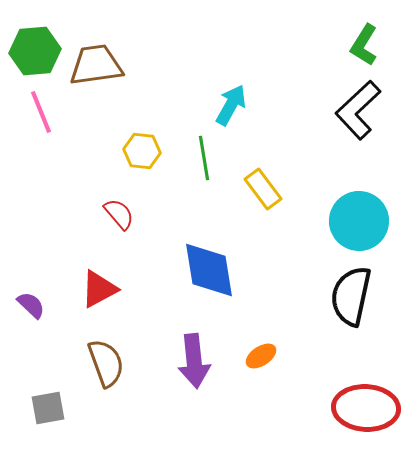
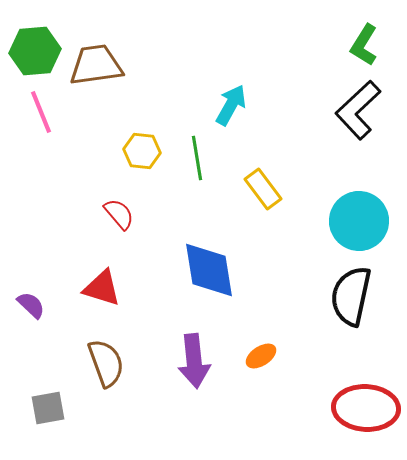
green line: moved 7 px left
red triangle: moved 3 px right, 1 px up; rotated 45 degrees clockwise
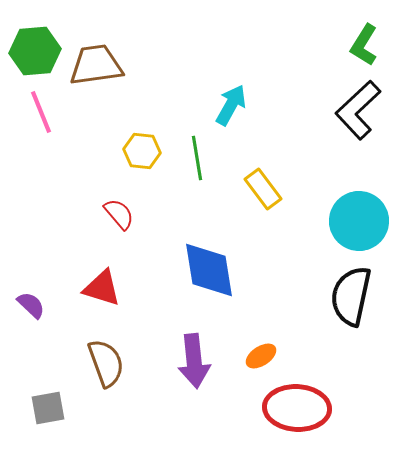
red ellipse: moved 69 px left
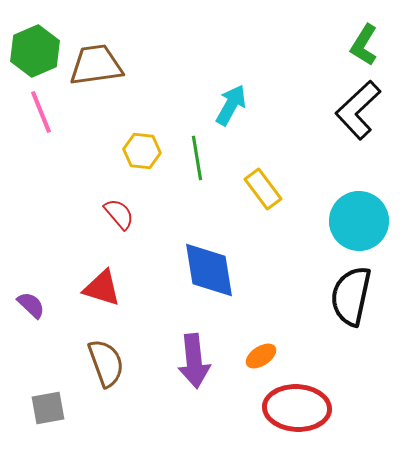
green hexagon: rotated 18 degrees counterclockwise
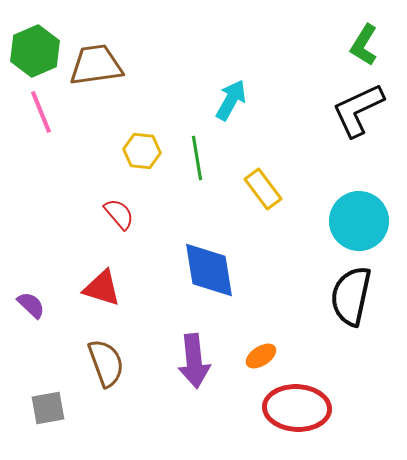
cyan arrow: moved 5 px up
black L-shape: rotated 18 degrees clockwise
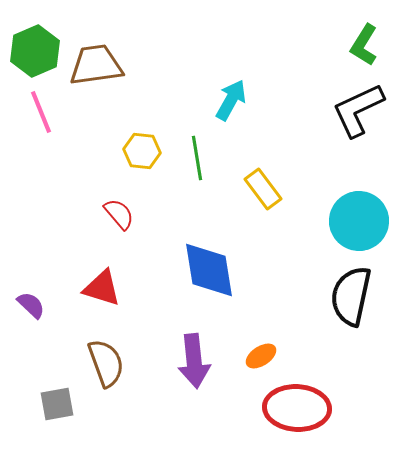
gray square: moved 9 px right, 4 px up
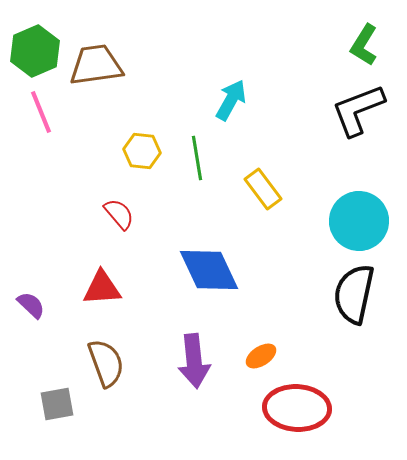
black L-shape: rotated 4 degrees clockwise
blue diamond: rotated 16 degrees counterclockwise
red triangle: rotated 21 degrees counterclockwise
black semicircle: moved 3 px right, 2 px up
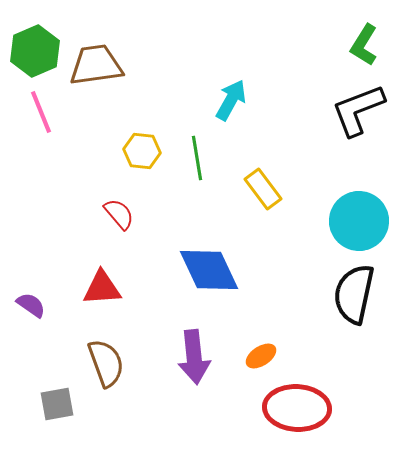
purple semicircle: rotated 8 degrees counterclockwise
purple arrow: moved 4 px up
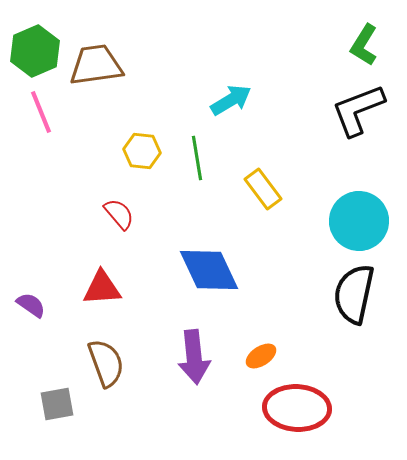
cyan arrow: rotated 30 degrees clockwise
